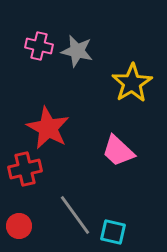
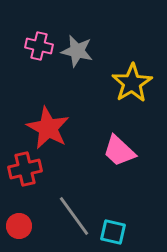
pink trapezoid: moved 1 px right
gray line: moved 1 px left, 1 px down
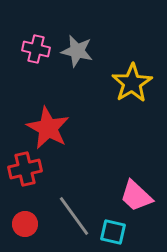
pink cross: moved 3 px left, 3 px down
pink trapezoid: moved 17 px right, 45 px down
red circle: moved 6 px right, 2 px up
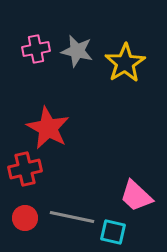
pink cross: rotated 24 degrees counterclockwise
yellow star: moved 7 px left, 20 px up
gray line: moved 2 px left, 1 px down; rotated 42 degrees counterclockwise
red circle: moved 6 px up
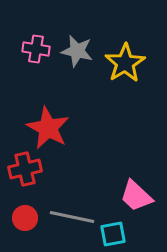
pink cross: rotated 20 degrees clockwise
cyan square: moved 2 px down; rotated 24 degrees counterclockwise
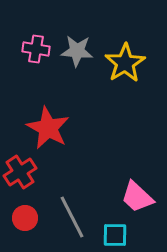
gray star: rotated 8 degrees counterclockwise
red cross: moved 5 px left, 3 px down; rotated 20 degrees counterclockwise
pink trapezoid: moved 1 px right, 1 px down
gray line: rotated 51 degrees clockwise
cyan square: moved 2 px right, 1 px down; rotated 12 degrees clockwise
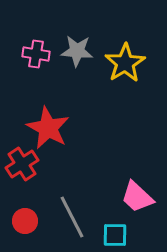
pink cross: moved 5 px down
red cross: moved 2 px right, 8 px up
red circle: moved 3 px down
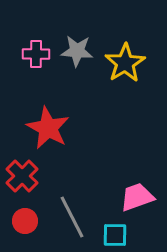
pink cross: rotated 8 degrees counterclockwise
red cross: moved 12 px down; rotated 12 degrees counterclockwise
pink trapezoid: rotated 117 degrees clockwise
